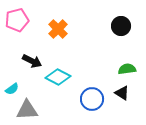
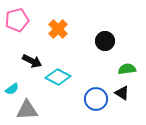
black circle: moved 16 px left, 15 px down
blue circle: moved 4 px right
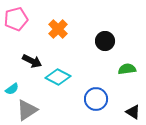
pink pentagon: moved 1 px left, 1 px up
black triangle: moved 11 px right, 19 px down
gray triangle: rotated 30 degrees counterclockwise
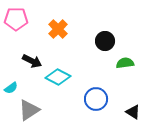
pink pentagon: rotated 15 degrees clockwise
green semicircle: moved 2 px left, 6 px up
cyan semicircle: moved 1 px left, 1 px up
gray triangle: moved 2 px right
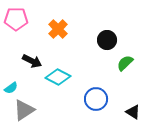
black circle: moved 2 px right, 1 px up
green semicircle: rotated 36 degrees counterclockwise
gray triangle: moved 5 px left
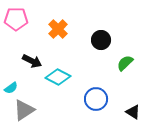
black circle: moved 6 px left
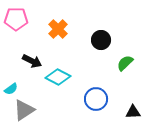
cyan semicircle: moved 1 px down
black triangle: rotated 35 degrees counterclockwise
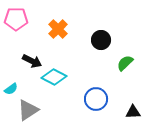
cyan diamond: moved 4 px left
gray triangle: moved 4 px right
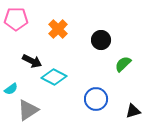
green semicircle: moved 2 px left, 1 px down
black triangle: moved 1 px up; rotated 14 degrees counterclockwise
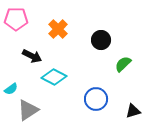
black arrow: moved 5 px up
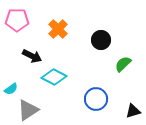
pink pentagon: moved 1 px right, 1 px down
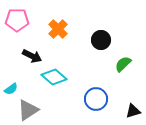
cyan diamond: rotated 15 degrees clockwise
